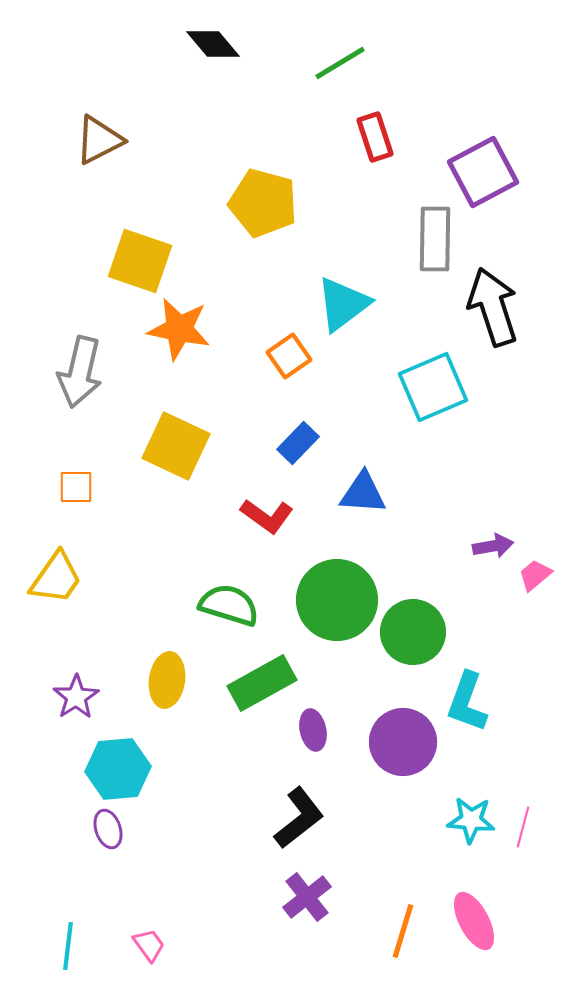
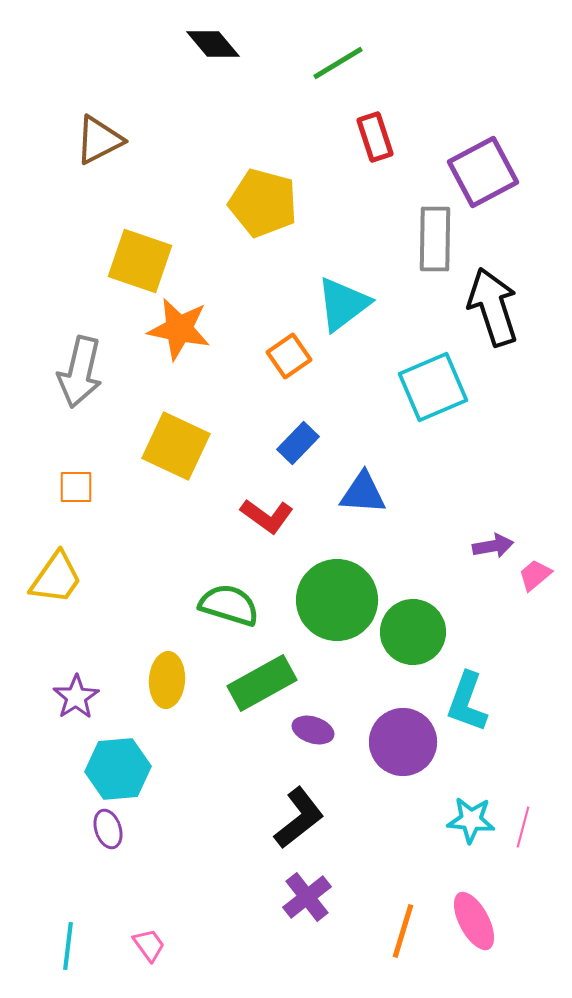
green line at (340, 63): moved 2 px left
yellow ellipse at (167, 680): rotated 4 degrees counterclockwise
purple ellipse at (313, 730): rotated 60 degrees counterclockwise
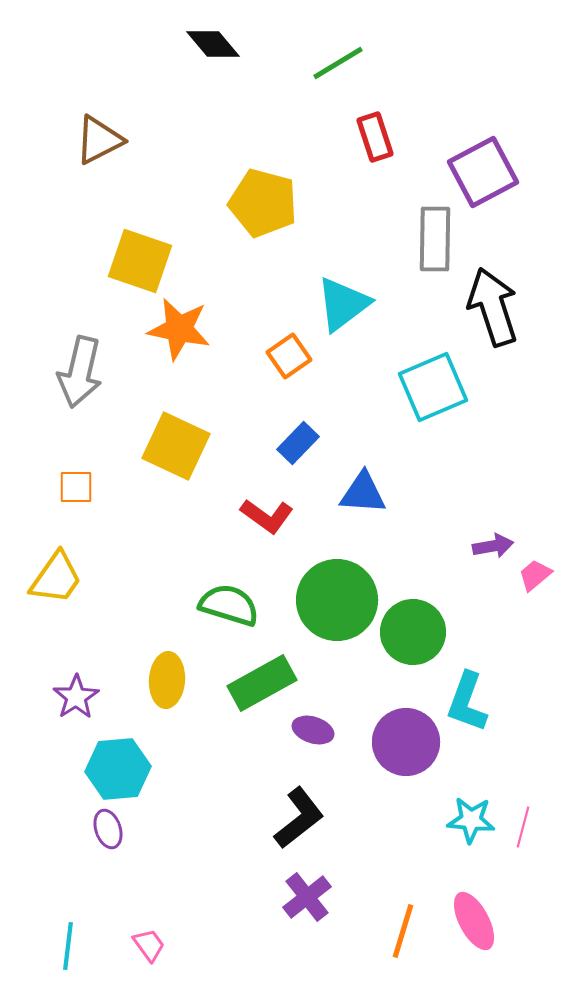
purple circle at (403, 742): moved 3 px right
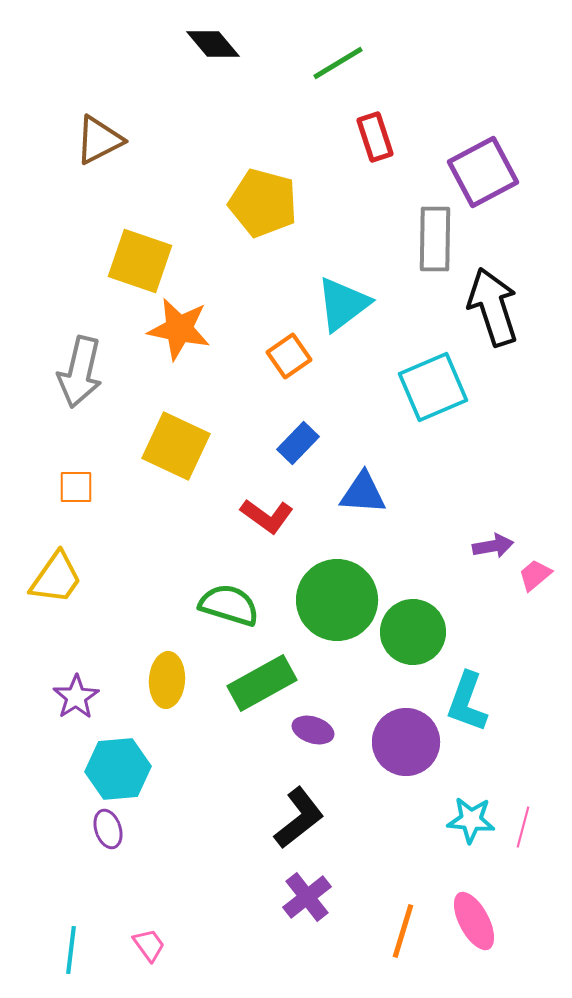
cyan line at (68, 946): moved 3 px right, 4 px down
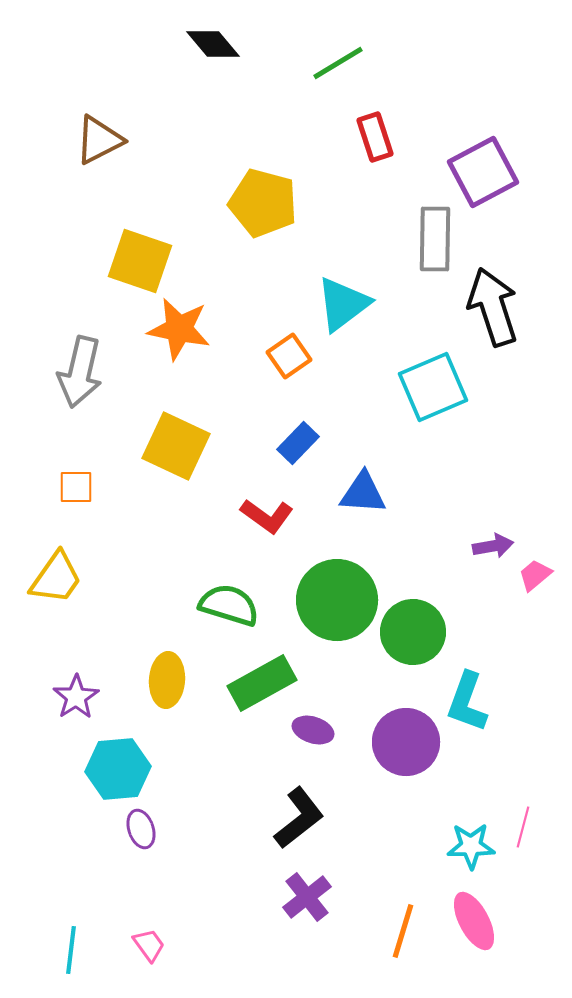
cyan star at (471, 820): moved 26 px down; rotated 6 degrees counterclockwise
purple ellipse at (108, 829): moved 33 px right
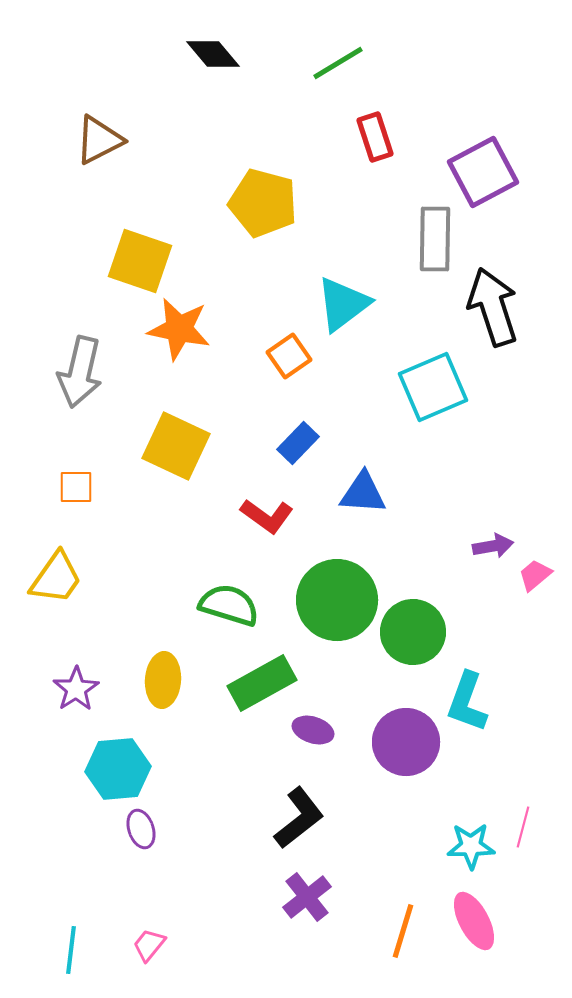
black diamond at (213, 44): moved 10 px down
yellow ellipse at (167, 680): moved 4 px left
purple star at (76, 697): moved 8 px up
pink trapezoid at (149, 945): rotated 105 degrees counterclockwise
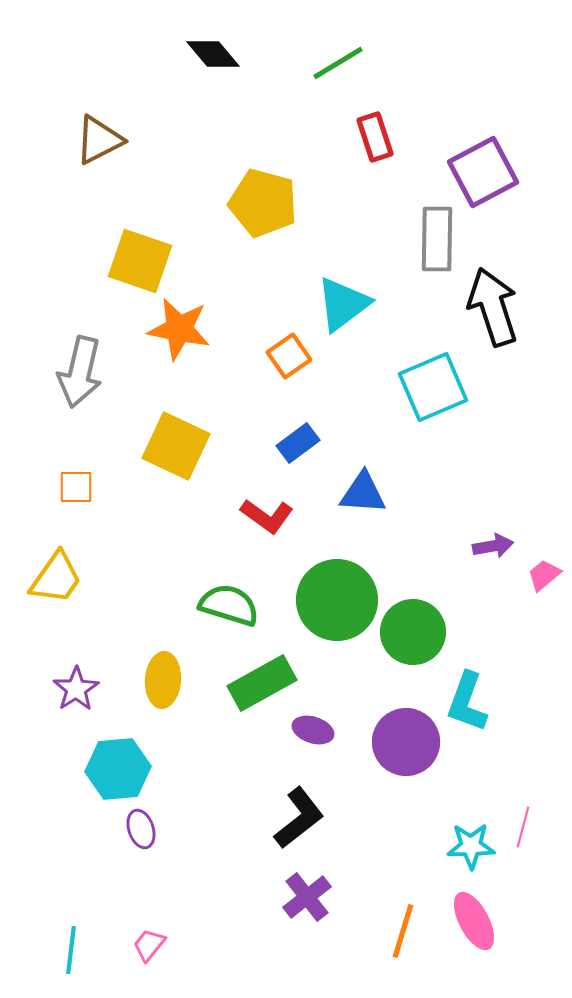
gray rectangle at (435, 239): moved 2 px right
blue rectangle at (298, 443): rotated 9 degrees clockwise
pink trapezoid at (535, 575): moved 9 px right
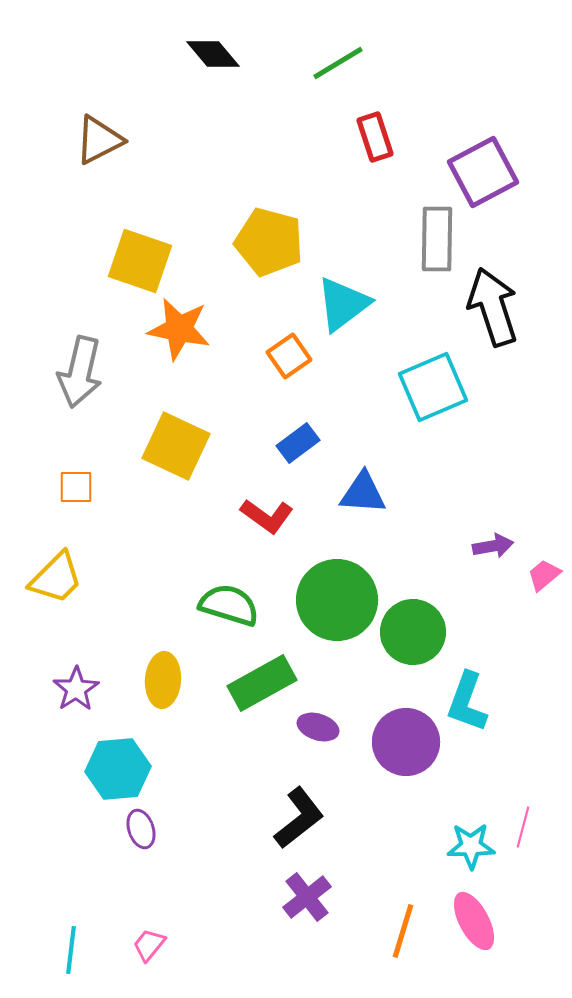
yellow pentagon at (263, 203): moved 6 px right, 39 px down
yellow trapezoid at (56, 578): rotated 10 degrees clockwise
purple ellipse at (313, 730): moved 5 px right, 3 px up
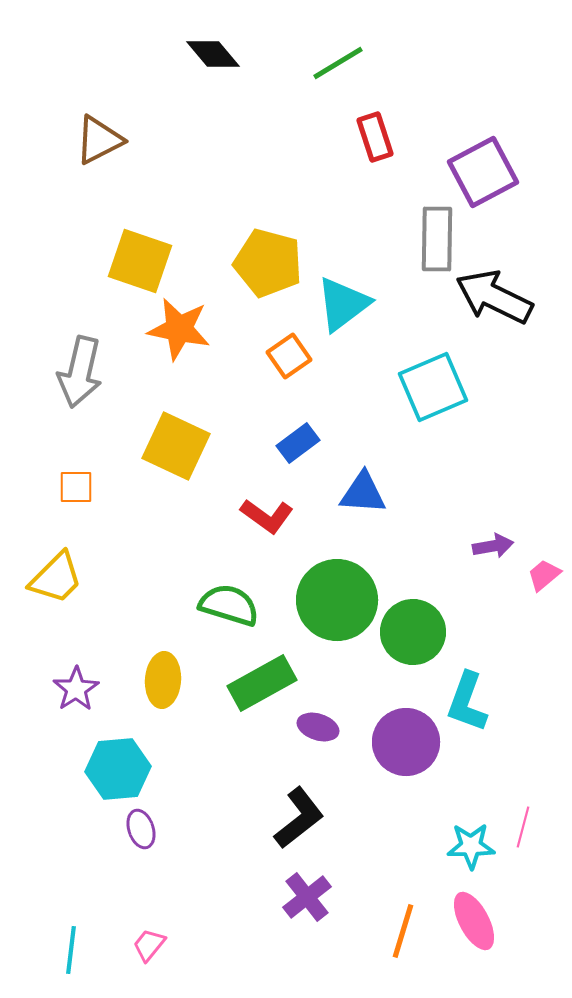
yellow pentagon at (269, 242): moved 1 px left, 21 px down
black arrow at (493, 307): moved 1 px right, 10 px up; rotated 46 degrees counterclockwise
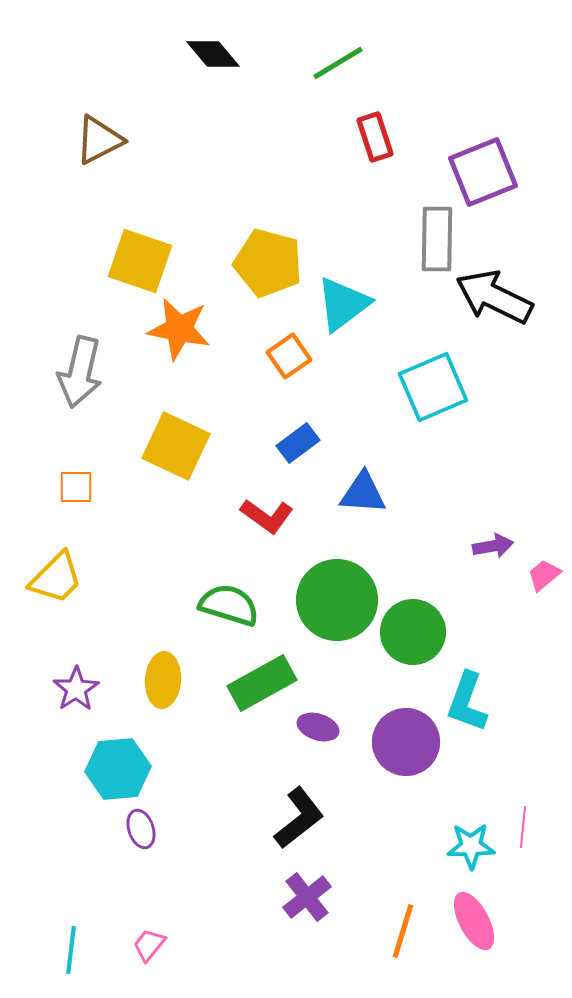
purple square at (483, 172): rotated 6 degrees clockwise
pink line at (523, 827): rotated 9 degrees counterclockwise
